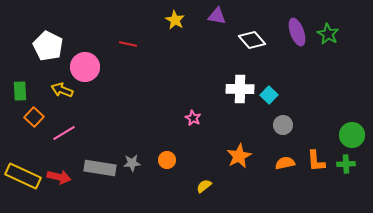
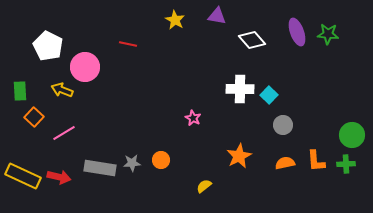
green star: rotated 25 degrees counterclockwise
orange circle: moved 6 px left
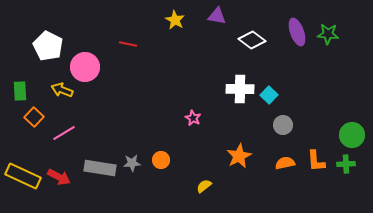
white diamond: rotated 12 degrees counterclockwise
red arrow: rotated 15 degrees clockwise
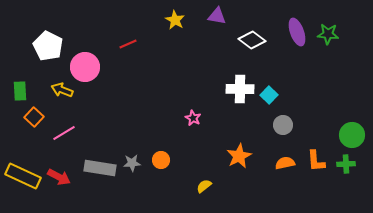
red line: rotated 36 degrees counterclockwise
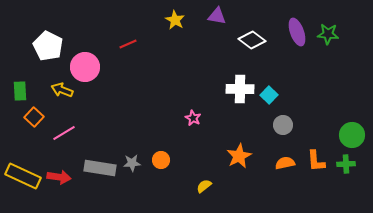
red arrow: rotated 20 degrees counterclockwise
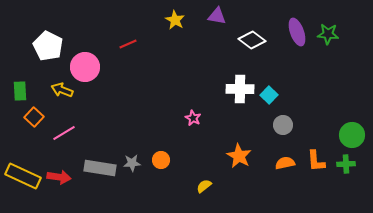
orange star: rotated 15 degrees counterclockwise
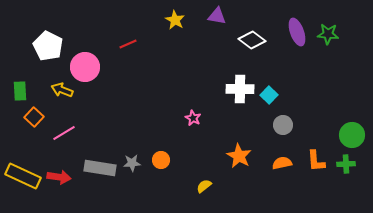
orange semicircle: moved 3 px left
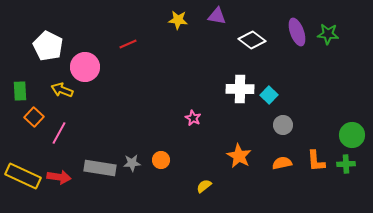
yellow star: moved 3 px right; rotated 24 degrees counterclockwise
pink line: moved 5 px left; rotated 30 degrees counterclockwise
